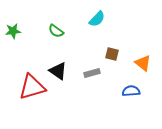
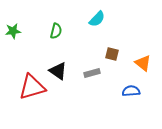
green semicircle: rotated 112 degrees counterclockwise
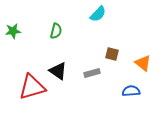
cyan semicircle: moved 1 px right, 5 px up
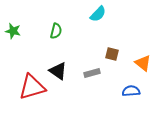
green star: rotated 21 degrees clockwise
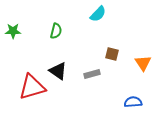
green star: rotated 14 degrees counterclockwise
orange triangle: rotated 18 degrees clockwise
gray rectangle: moved 1 px down
blue semicircle: moved 2 px right, 11 px down
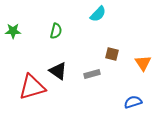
blue semicircle: rotated 12 degrees counterclockwise
